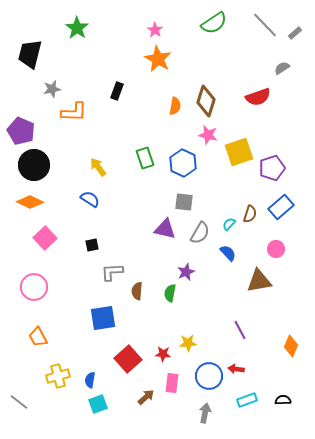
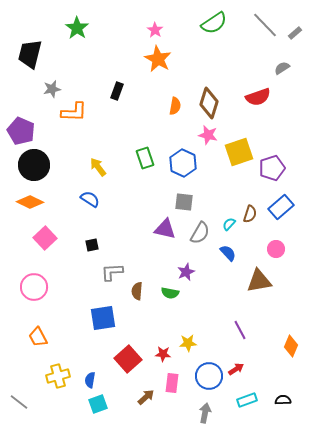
brown diamond at (206, 101): moved 3 px right, 2 px down
green semicircle at (170, 293): rotated 90 degrees counterclockwise
red arrow at (236, 369): rotated 140 degrees clockwise
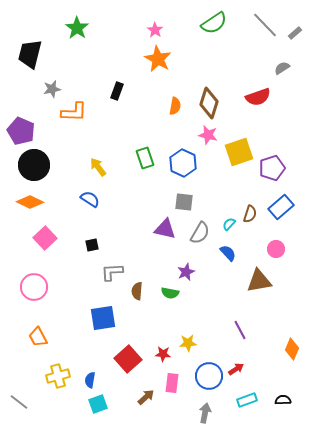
orange diamond at (291, 346): moved 1 px right, 3 px down
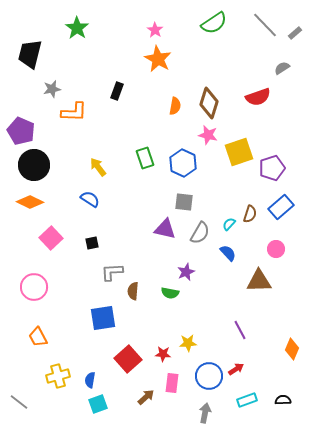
pink square at (45, 238): moved 6 px right
black square at (92, 245): moved 2 px up
brown triangle at (259, 281): rotated 8 degrees clockwise
brown semicircle at (137, 291): moved 4 px left
